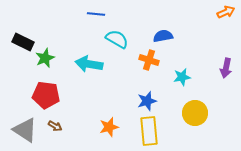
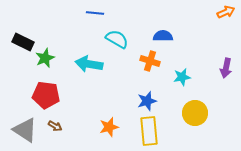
blue line: moved 1 px left, 1 px up
blue semicircle: rotated 12 degrees clockwise
orange cross: moved 1 px right, 1 px down
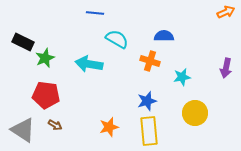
blue semicircle: moved 1 px right
brown arrow: moved 1 px up
gray triangle: moved 2 px left
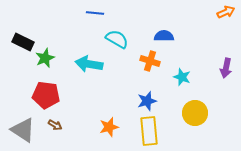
cyan star: rotated 30 degrees clockwise
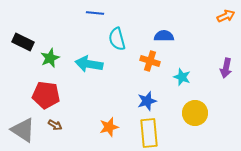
orange arrow: moved 4 px down
cyan semicircle: rotated 135 degrees counterclockwise
green star: moved 5 px right
yellow rectangle: moved 2 px down
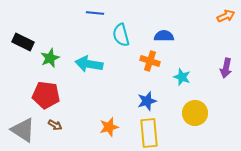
cyan semicircle: moved 4 px right, 4 px up
